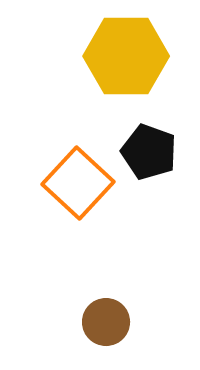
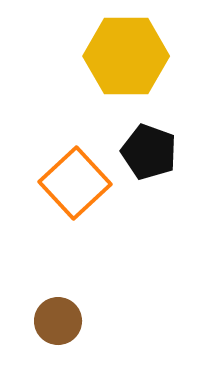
orange square: moved 3 px left; rotated 4 degrees clockwise
brown circle: moved 48 px left, 1 px up
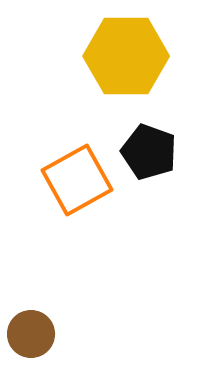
orange square: moved 2 px right, 3 px up; rotated 14 degrees clockwise
brown circle: moved 27 px left, 13 px down
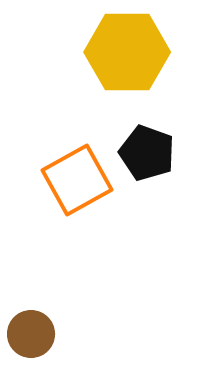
yellow hexagon: moved 1 px right, 4 px up
black pentagon: moved 2 px left, 1 px down
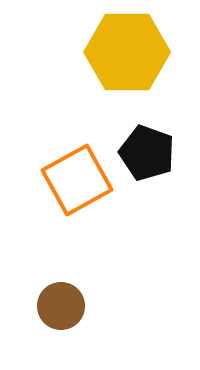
brown circle: moved 30 px right, 28 px up
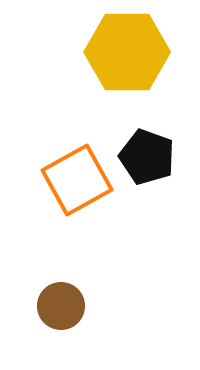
black pentagon: moved 4 px down
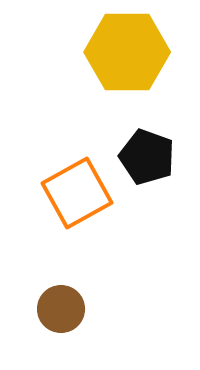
orange square: moved 13 px down
brown circle: moved 3 px down
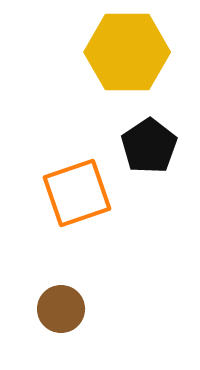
black pentagon: moved 2 px right, 11 px up; rotated 18 degrees clockwise
orange square: rotated 10 degrees clockwise
